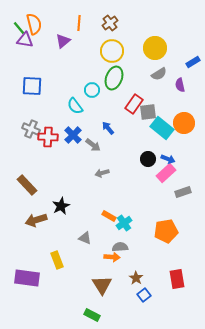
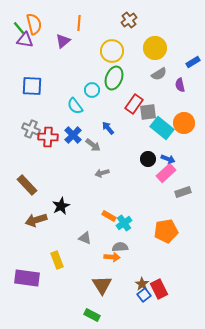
brown cross at (110, 23): moved 19 px right, 3 px up
brown star at (136, 278): moved 6 px right, 6 px down
red rectangle at (177, 279): moved 18 px left, 10 px down; rotated 18 degrees counterclockwise
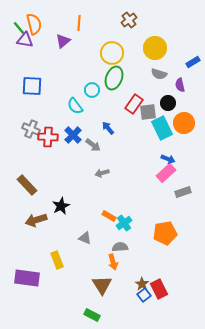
yellow circle at (112, 51): moved 2 px down
gray semicircle at (159, 74): rotated 49 degrees clockwise
cyan rectangle at (162, 128): rotated 25 degrees clockwise
black circle at (148, 159): moved 20 px right, 56 px up
orange pentagon at (166, 231): moved 1 px left, 2 px down
orange arrow at (112, 257): moved 1 px right, 5 px down; rotated 70 degrees clockwise
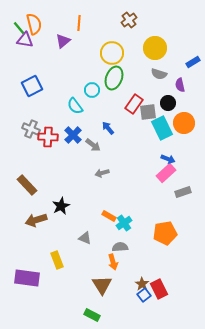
blue square at (32, 86): rotated 30 degrees counterclockwise
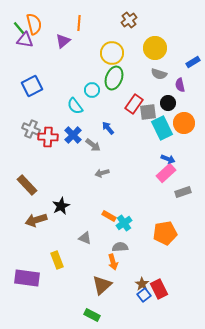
brown triangle at (102, 285): rotated 20 degrees clockwise
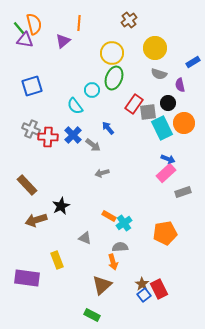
blue square at (32, 86): rotated 10 degrees clockwise
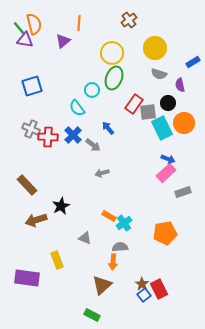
cyan semicircle at (75, 106): moved 2 px right, 2 px down
orange arrow at (113, 262): rotated 21 degrees clockwise
